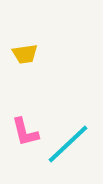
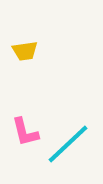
yellow trapezoid: moved 3 px up
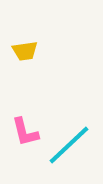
cyan line: moved 1 px right, 1 px down
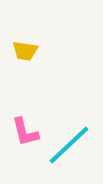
yellow trapezoid: rotated 16 degrees clockwise
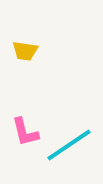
cyan line: rotated 9 degrees clockwise
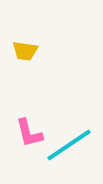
pink L-shape: moved 4 px right, 1 px down
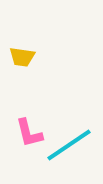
yellow trapezoid: moved 3 px left, 6 px down
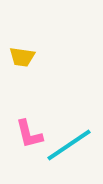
pink L-shape: moved 1 px down
